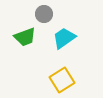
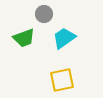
green trapezoid: moved 1 px left, 1 px down
yellow square: rotated 20 degrees clockwise
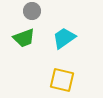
gray circle: moved 12 px left, 3 px up
yellow square: rotated 25 degrees clockwise
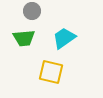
green trapezoid: rotated 15 degrees clockwise
yellow square: moved 11 px left, 8 px up
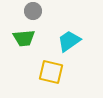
gray circle: moved 1 px right
cyan trapezoid: moved 5 px right, 3 px down
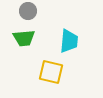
gray circle: moved 5 px left
cyan trapezoid: rotated 130 degrees clockwise
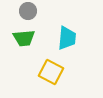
cyan trapezoid: moved 2 px left, 3 px up
yellow square: rotated 15 degrees clockwise
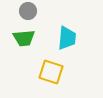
yellow square: rotated 10 degrees counterclockwise
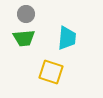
gray circle: moved 2 px left, 3 px down
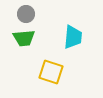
cyan trapezoid: moved 6 px right, 1 px up
